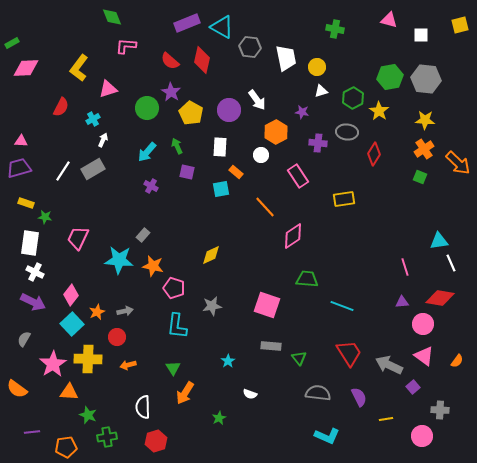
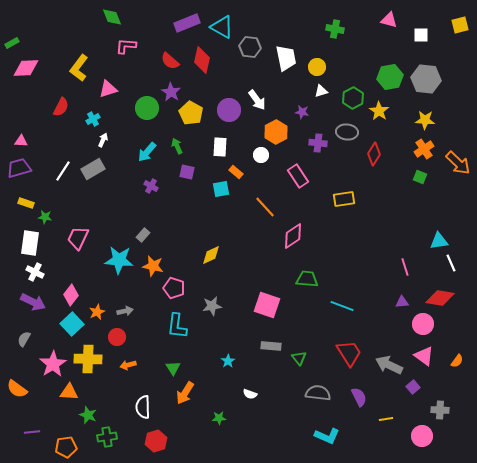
green star at (219, 418): rotated 24 degrees clockwise
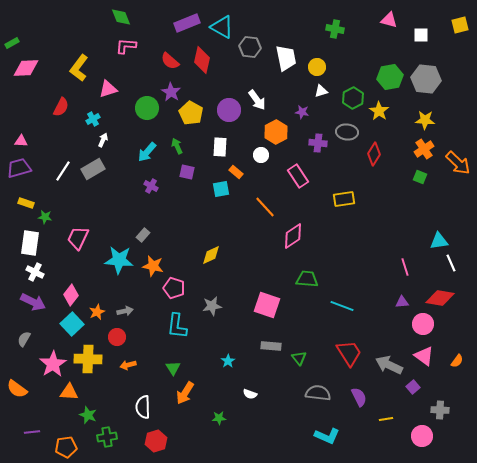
green diamond at (112, 17): moved 9 px right
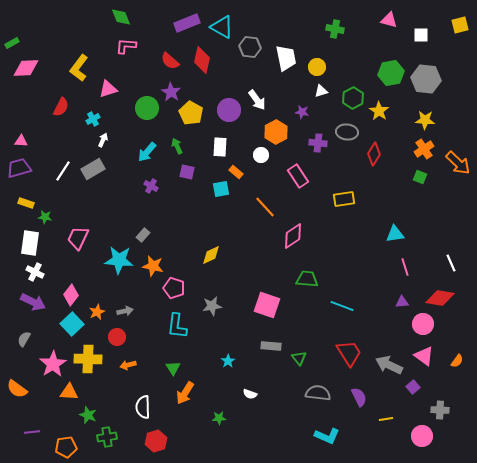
green hexagon at (390, 77): moved 1 px right, 4 px up
cyan triangle at (439, 241): moved 44 px left, 7 px up
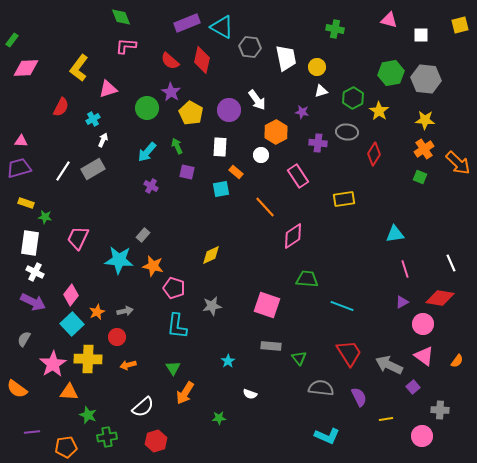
green rectangle at (12, 43): moved 3 px up; rotated 24 degrees counterclockwise
pink line at (405, 267): moved 2 px down
purple triangle at (402, 302): rotated 24 degrees counterclockwise
gray semicircle at (318, 393): moved 3 px right, 5 px up
white semicircle at (143, 407): rotated 130 degrees counterclockwise
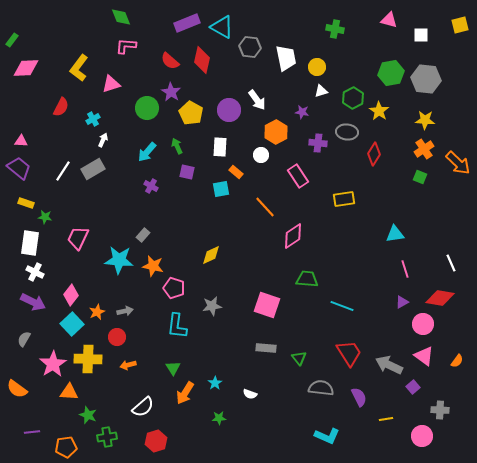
pink triangle at (108, 89): moved 3 px right, 5 px up
purple trapezoid at (19, 168): rotated 55 degrees clockwise
gray rectangle at (271, 346): moved 5 px left, 2 px down
cyan star at (228, 361): moved 13 px left, 22 px down
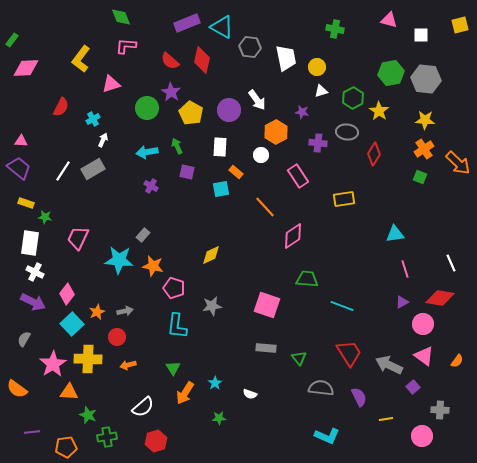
yellow L-shape at (79, 68): moved 2 px right, 9 px up
cyan arrow at (147, 152): rotated 40 degrees clockwise
pink diamond at (71, 295): moved 4 px left, 1 px up
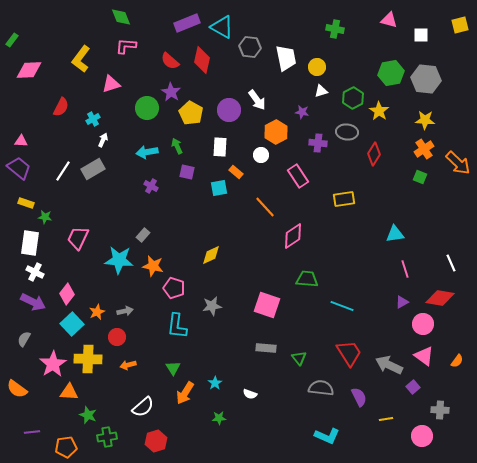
pink diamond at (26, 68): moved 3 px right, 2 px down
cyan square at (221, 189): moved 2 px left, 1 px up
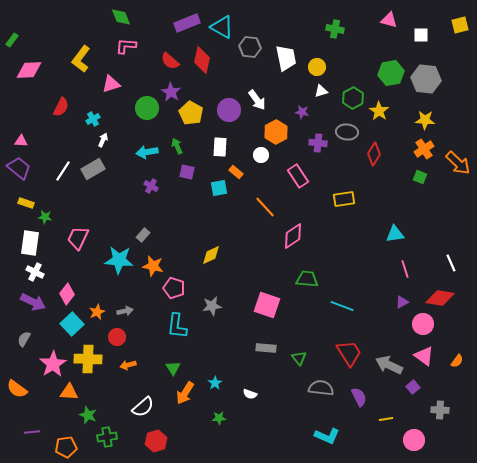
pink circle at (422, 436): moved 8 px left, 4 px down
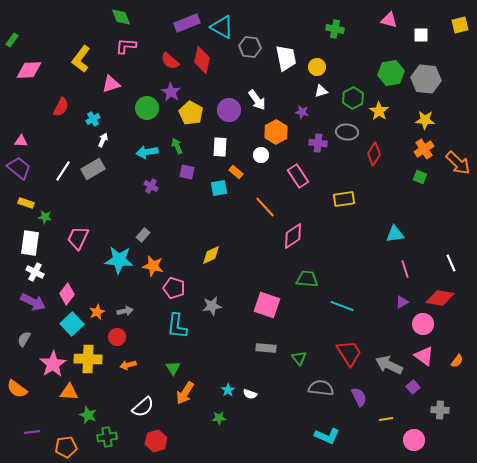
cyan star at (215, 383): moved 13 px right, 7 px down
